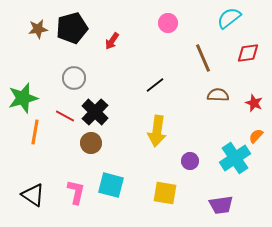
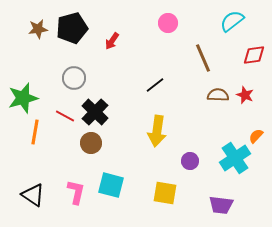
cyan semicircle: moved 3 px right, 3 px down
red diamond: moved 6 px right, 2 px down
red star: moved 9 px left, 8 px up
purple trapezoid: rotated 15 degrees clockwise
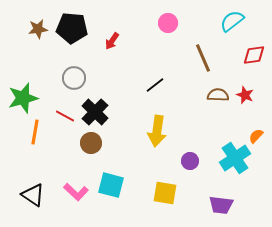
black pentagon: rotated 20 degrees clockwise
pink L-shape: rotated 120 degrees clockwise
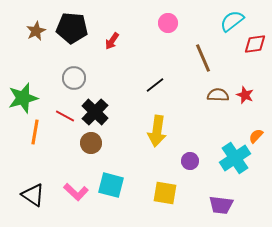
brown star: moved 2 px left, 2 px down; rotated 18 degrees counterclockwise
red diamond: moved 1 px right, 11 px up
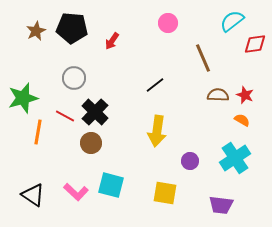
orange line: moved 3 px right
orange semicircle: moved 14 px left, 16 px up; rotated 77 degrees clockwise
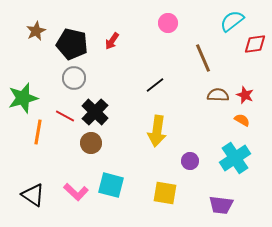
black pentagon: moved 16 px down; rotated 8 degrees clockwise
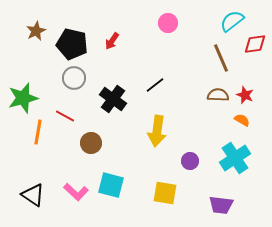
brown line: moved 18 px right
black cross: moved 18 px right, 13 px up; rotated 8 degrees counterclockwise
